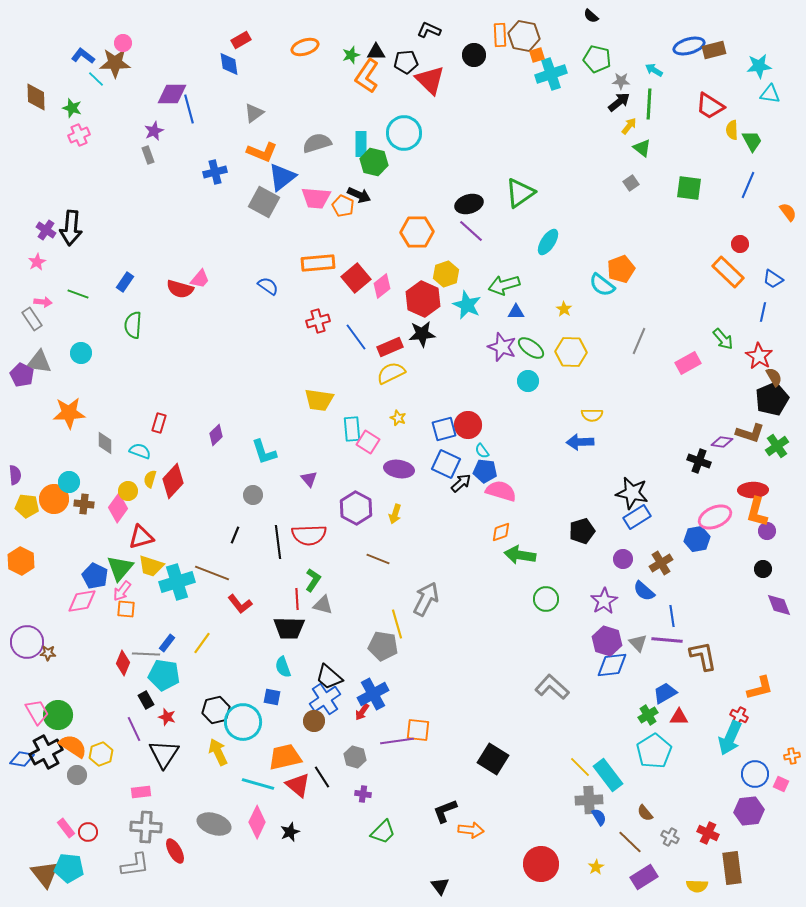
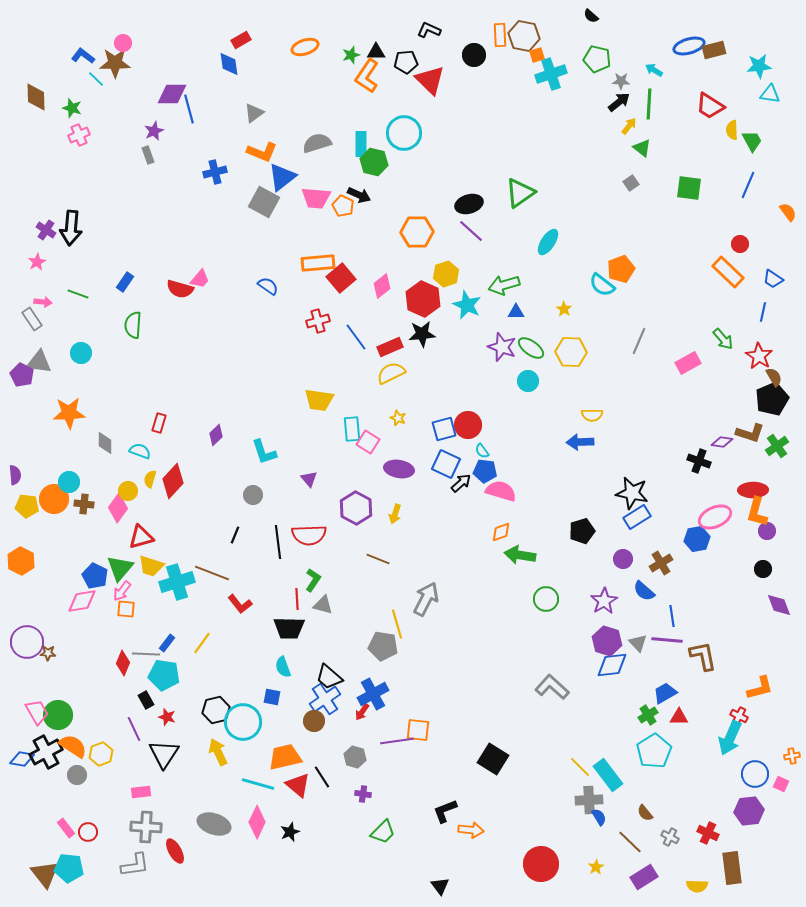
red square at (356, 278): moved 15 px left
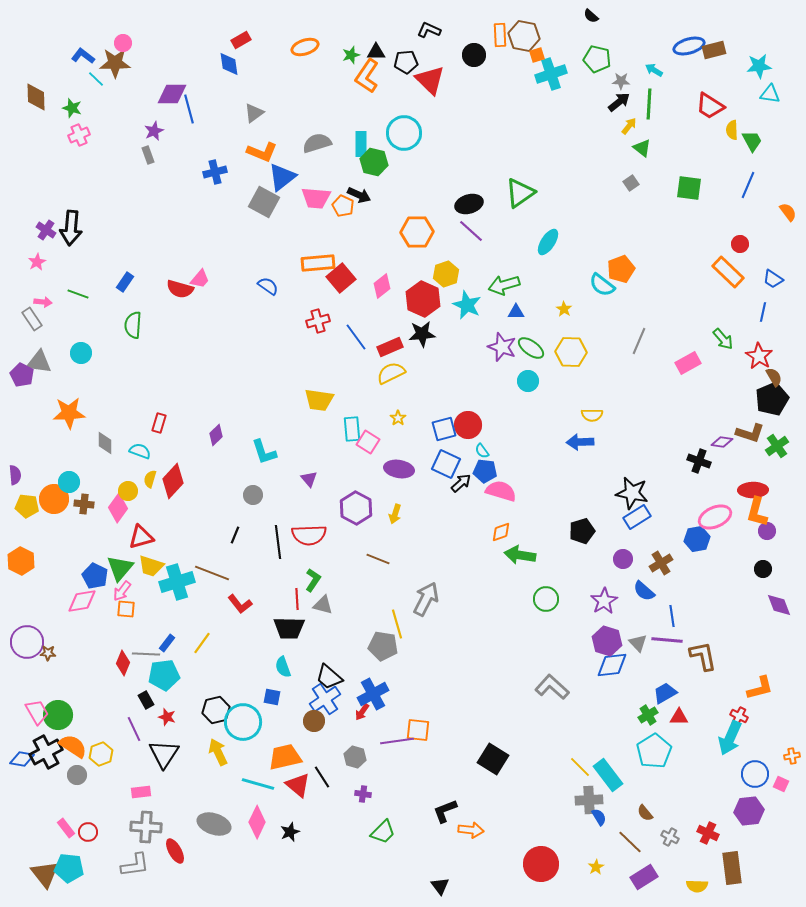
yellow star at (398, 418): rotated 14 degrees clockwise
cyan pentagon at (164, 675): rotated 16 degrees counterclockwise
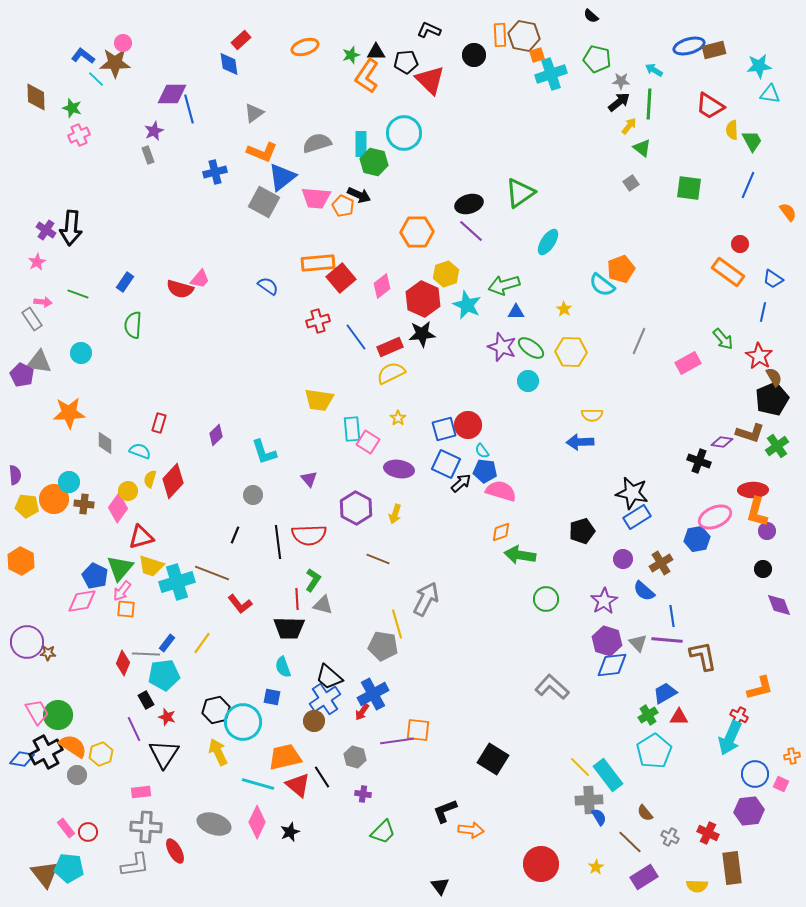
red rectangle at (241, 40): rotated 12 degrees counterclockwise
orange rectangle at (728, 272): rotated 8 degrees counterclockwise
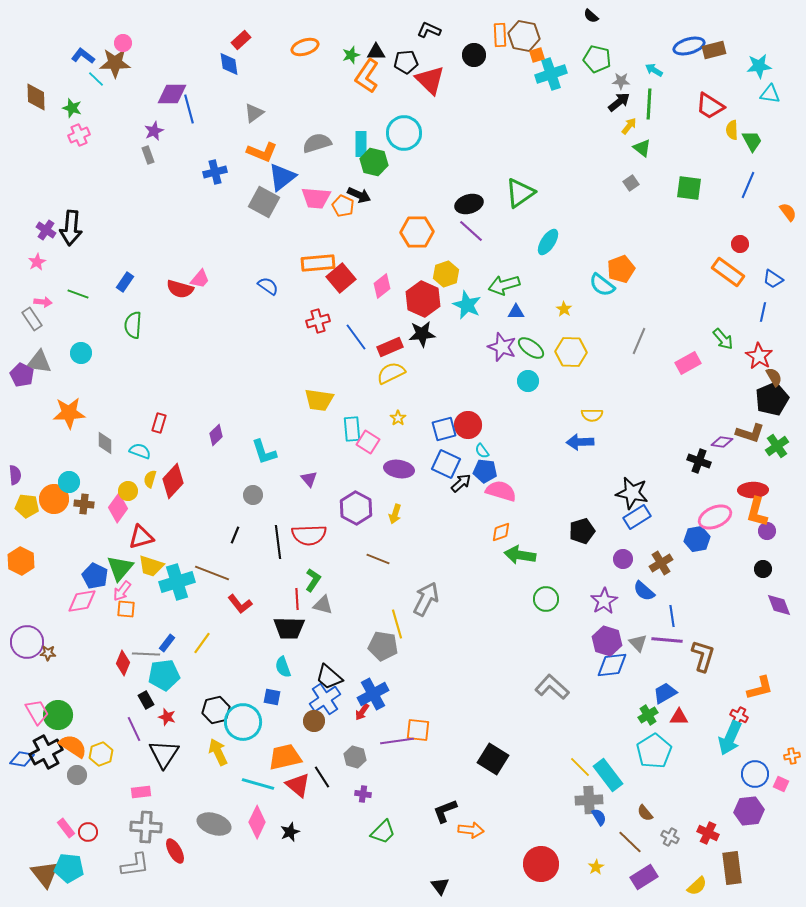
brown L-shape at (703, 656): rotated 28 degrees clockwise
yellow semicircle at (697, 886): rotated 45 degrees counterclockwise
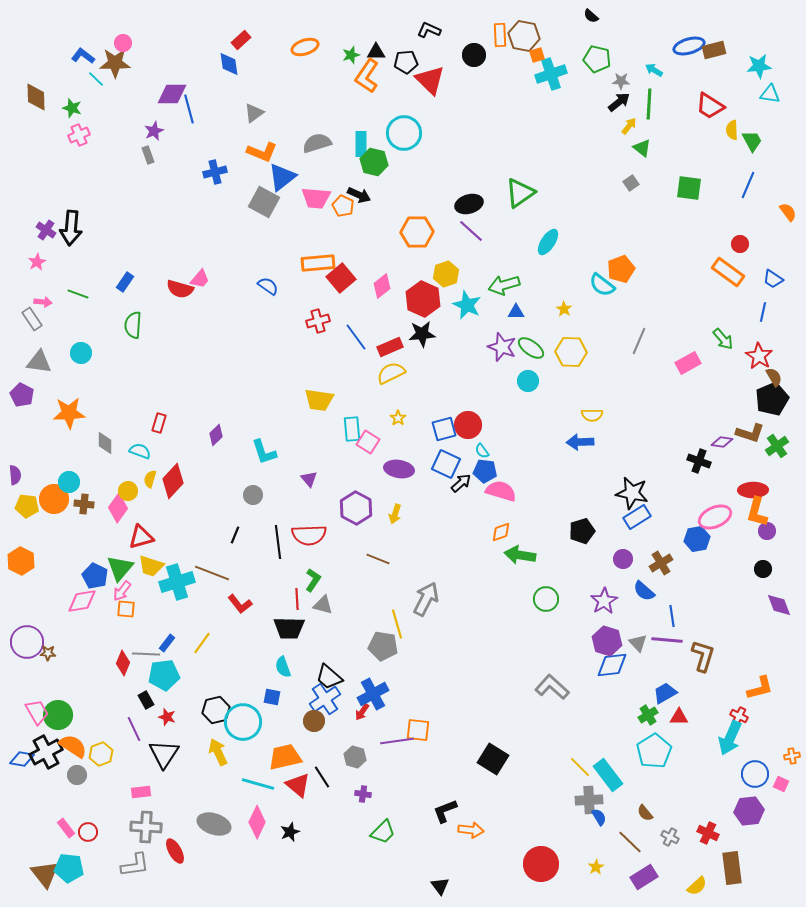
purple pentagon at (22, 375): moved 20 px down
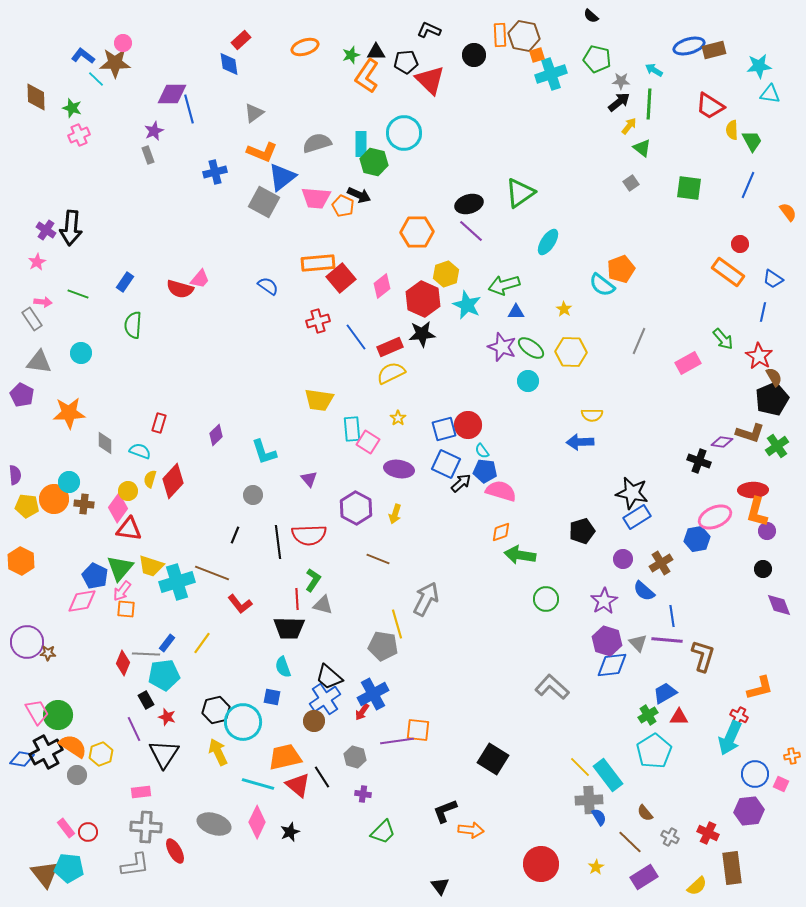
red triangle at (141, 537): moved 12 px left, 8 px up; rotated 24 degrees clockwise
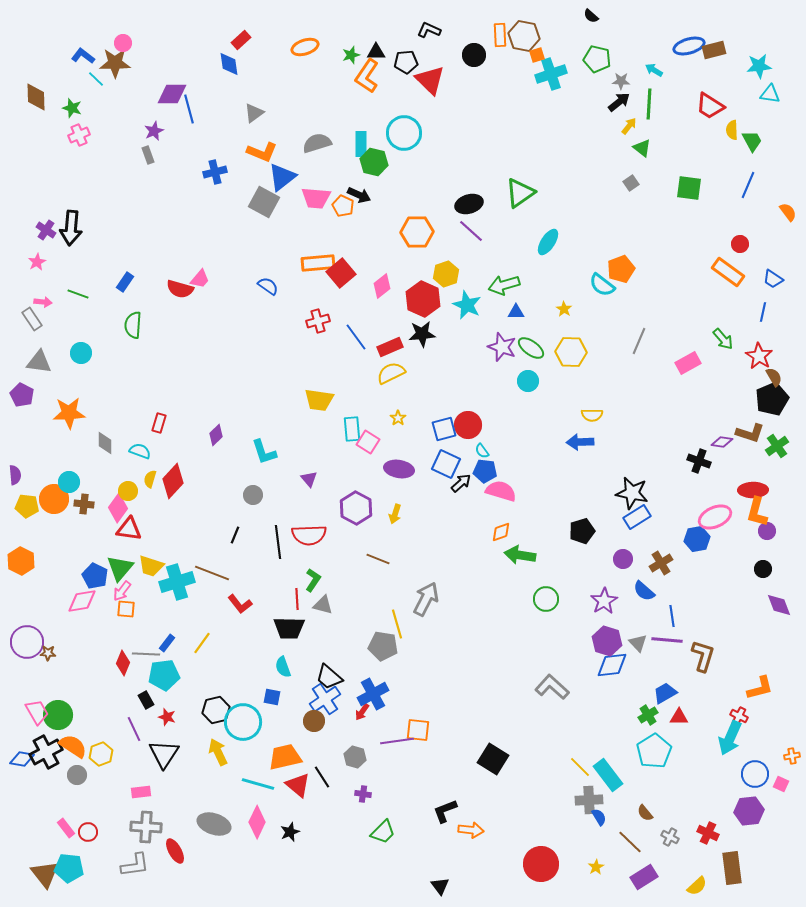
red square at (341, 278): moved 5 px up
